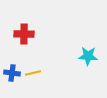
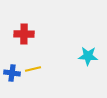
yellow line: moved 4 px up
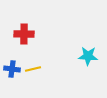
blue cross: moved 4 px up
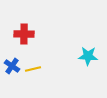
blue cross: moved 3 px up; rotated 28 degrees clockwise
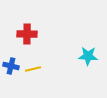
red cross: moved 3 px right
blue cross: moved 1 px left; rotated 21 degrees counterclockwise
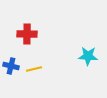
yellow line: moved 1 px right
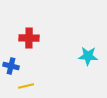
red cross: moved 2 px right, 4 px down
yellow line: moved 8 px left, 17 px down
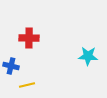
yellow line: moved 1 px right, 1 px up
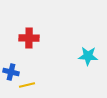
blue cross: moved 6 px down
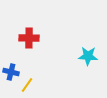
yellow line: rotated 42 degrees counterclockwise
